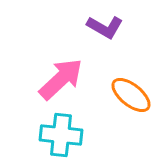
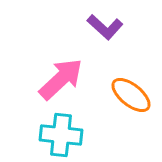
purple L-shape: rotated 12 degrees clockwise
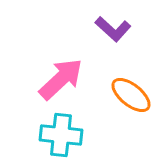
purple L-shape: moved 8 px right, 2 px down
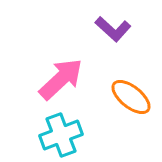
orange ellipse: moved 2 px down
cyan cross: rotated 27 degrees counterclockwise
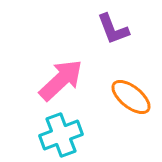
purple L-shape: rotated 27 degrees clockwise
pink arrow: moved 1 px down
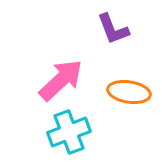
orange ellipse: moved 2 px left, 5 px up; rotated 30 degrees counterclockwise
cyan cross: moved 8 px right, 3 px up
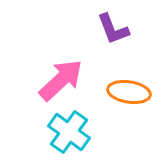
cyan cross: rotated 33 degrees counterclockwise
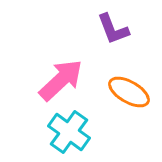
orange ellipse: rotated 21 degrees clockwise
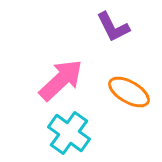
purple L-shape: moved 2 px up; rotated 6 degrees counterclockwise
cyan cross: moved 1 px down
